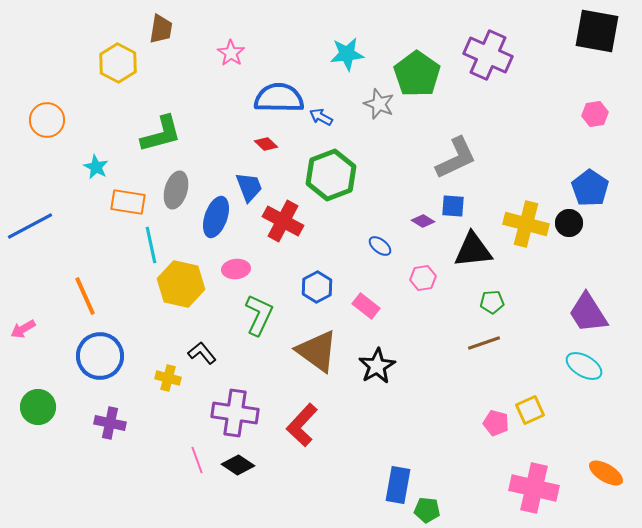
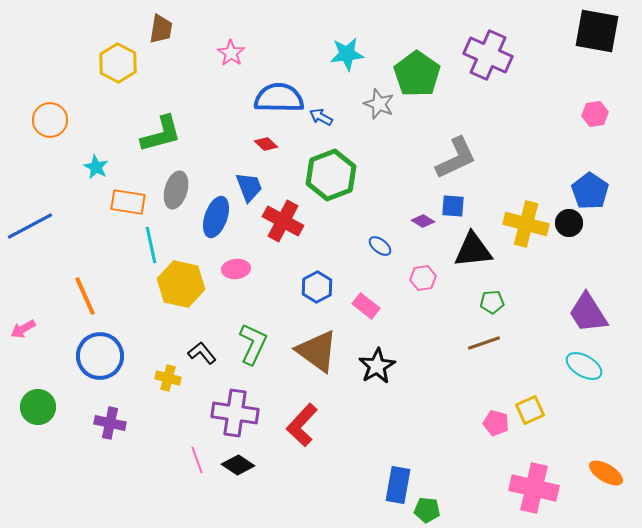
orange circle at (47, 120): moved 3 px right
blue pentagon at (590, 188): moved 3 px down
green L-shape at (259, 315): moved 6 px left, 29 px down
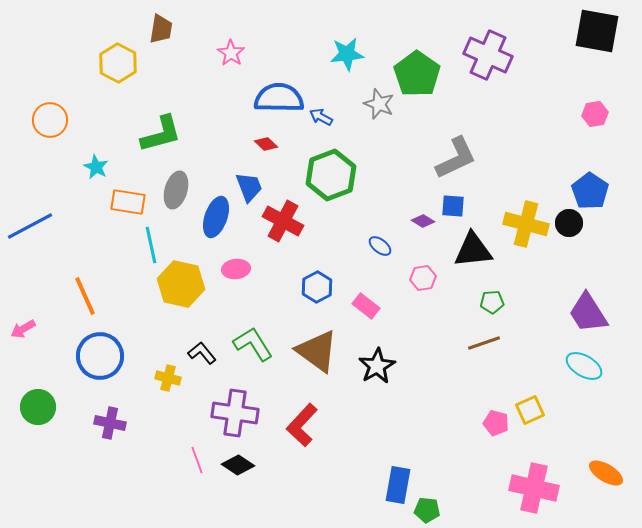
green L-shape at (253, 344): rotated 57 degrees counterclockwise
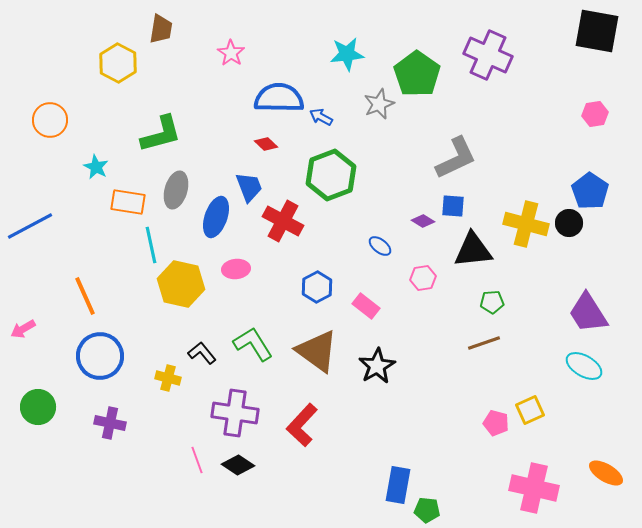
gray star at (379, 104): rotated 28 degrees clockwise
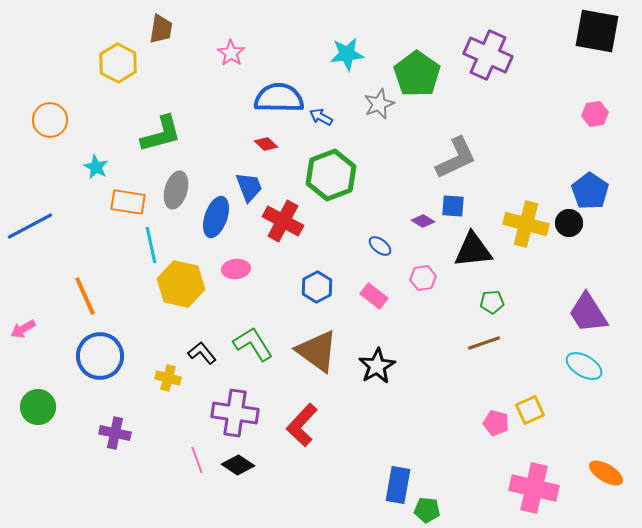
pink rectangle at (366, 306): moved 8 px right, 10 px up
purple cross at (110, 423): moved 5 px right, 10 px down
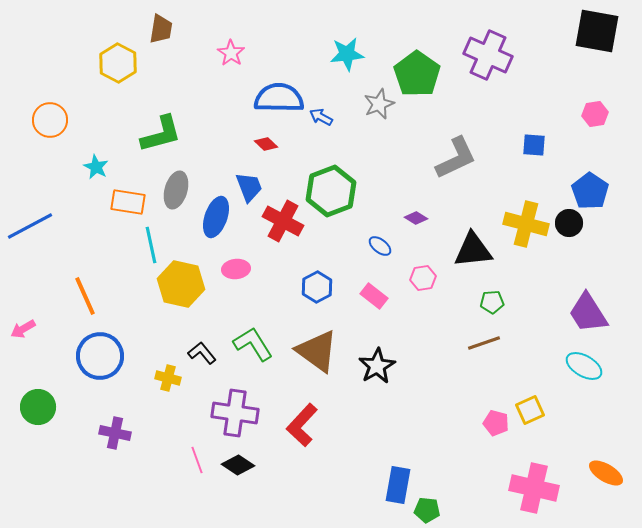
green hexagon at (331, 175): moved 16 px down
blue square at (453, 206): moved 81 px right, 61 px up
purple diamond at (423, 221): moved 7 px left, 3 px up
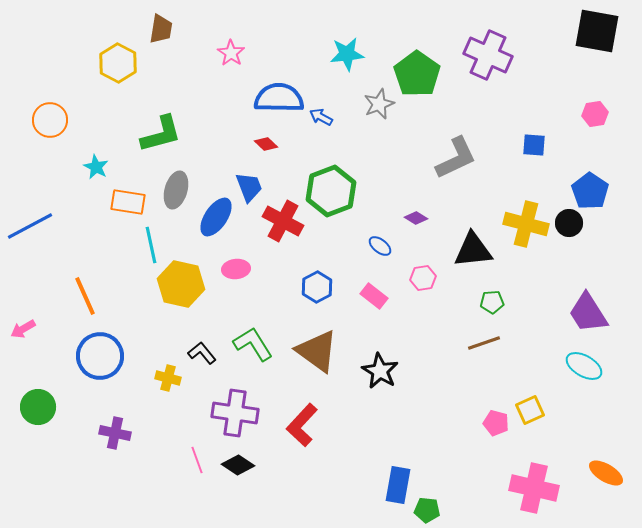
blue ellipse at (216, 217): rotated 15 degrees clockwise
black star at (377, 366): moved 3 px right, 5 px down; rotated 12 degrees counterclockwise
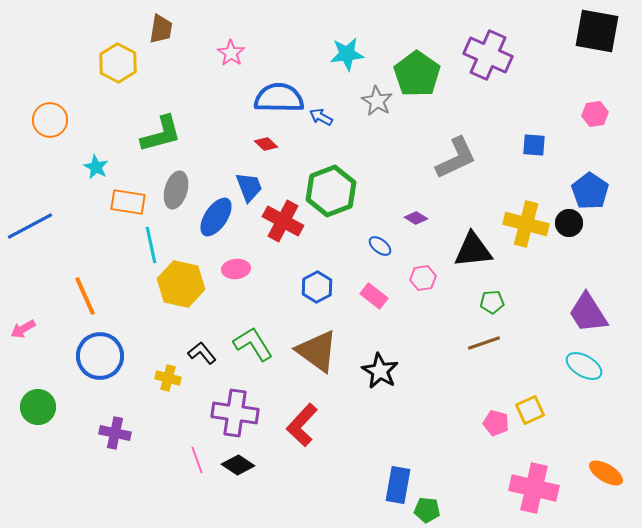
gray star at (379, 104): moved 2 px left, 3 px up; rotated 20 degrees counterclockwise
